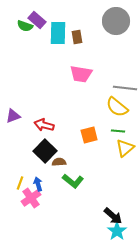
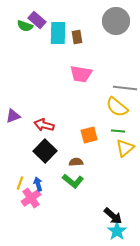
brown semicircle: moved 17 px right
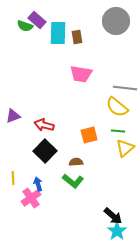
yellow line: moved 7 px left, 5 px up; rotated 24 degrees counterclockwise
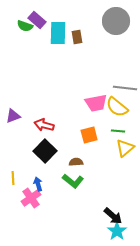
pink trapezoid: moved 15 px right, 29 px down; rotated 20 degrees counterclockwise
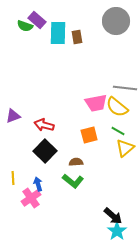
green line: rotated 24 degrees clockwise
